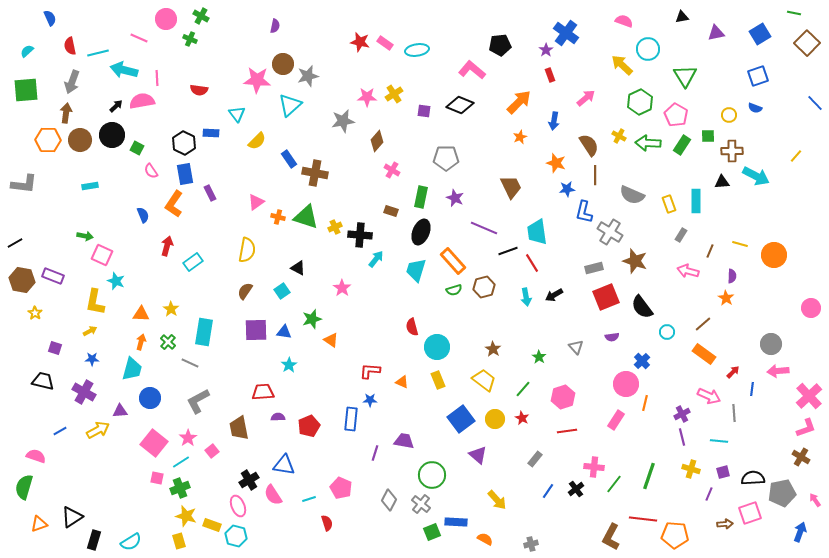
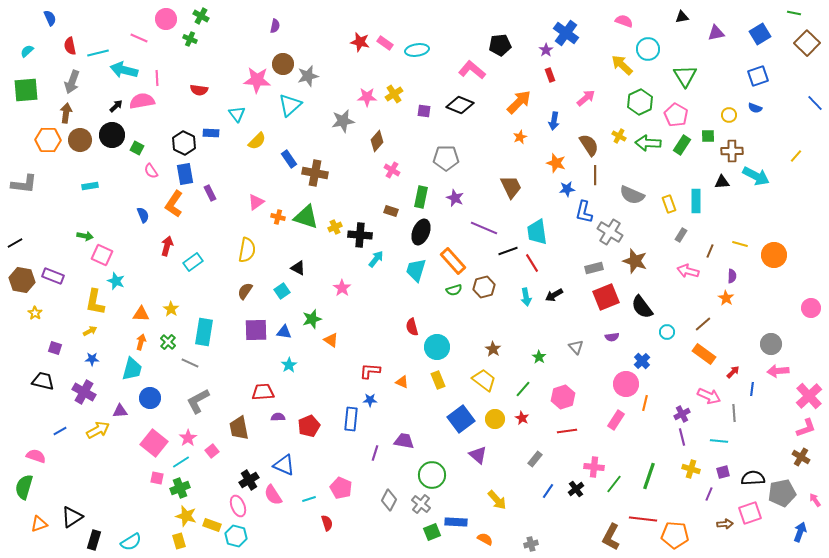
blue triangle at (284, 465): rotated 15 degrees clockwise
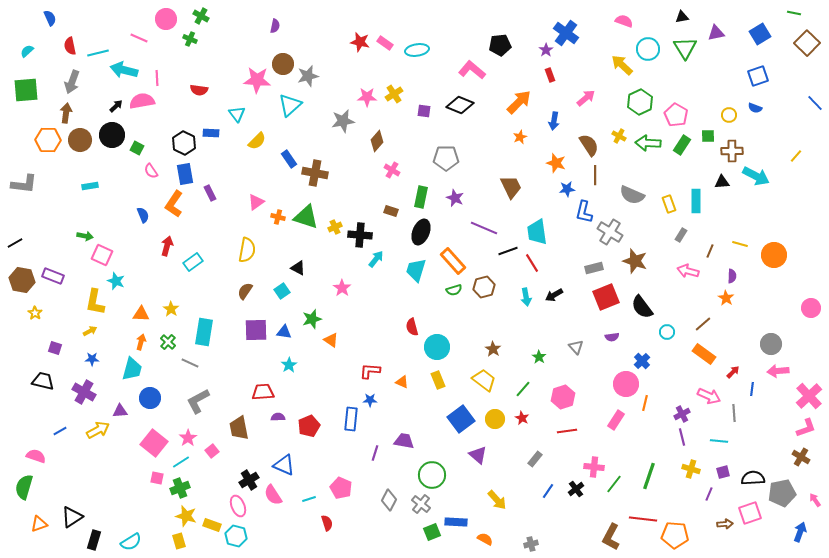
green triangle at (685, 76): moved 28 px up
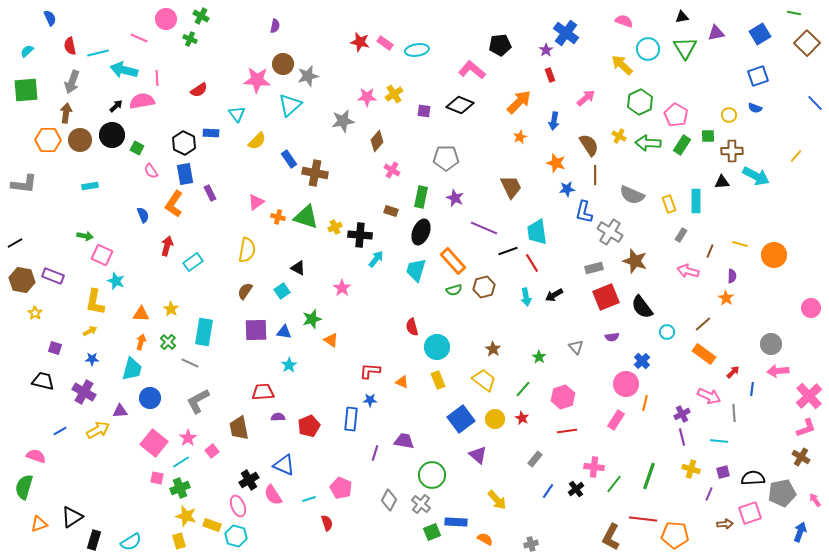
red semicircle at (199, 90): rotated 42 degrees counterclockwise
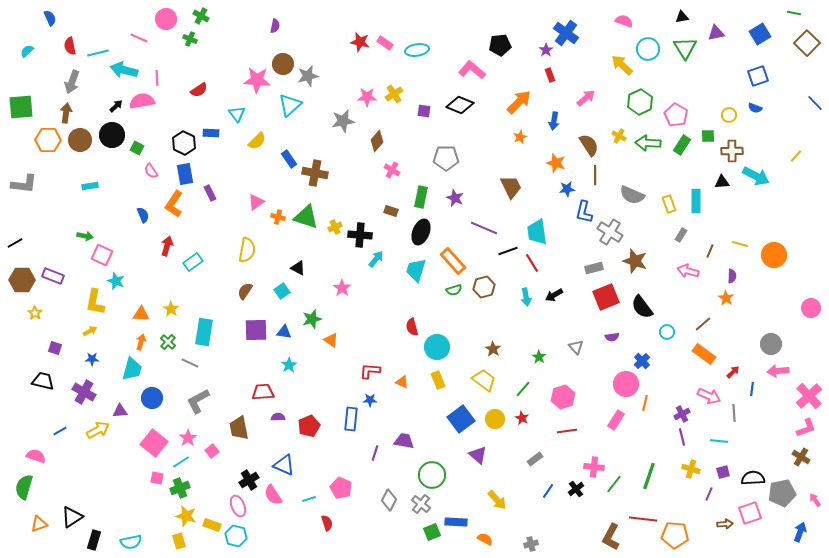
green square at (26, 90): moved 5 px left, 17 px down
brown hexagon at (22, 280): rotated 10 degrees counterclockwise
blue circle at (150, 398): moved 2 px right
gray rectangle at (535, 459): rotated 14 degrees clockwise
cyan semicircle at (131, 542): rotated 20 degrees clockwise
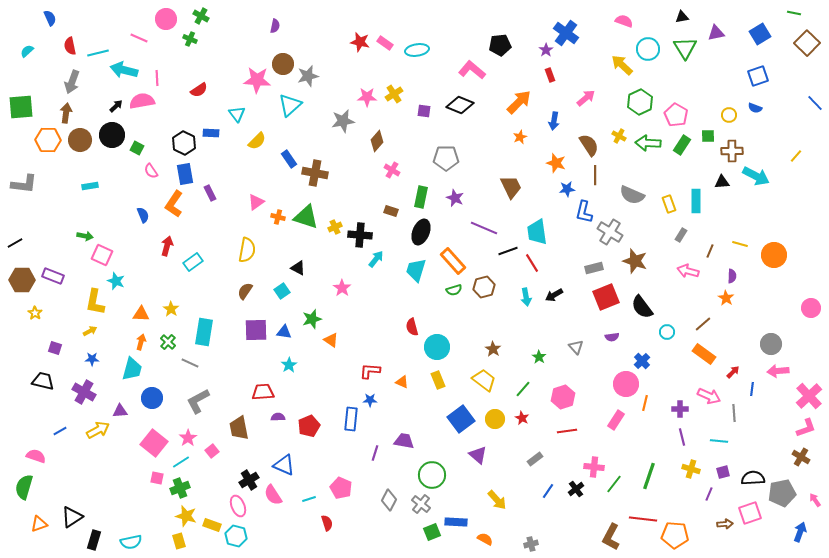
purple cross at (682, 414): moved 2 px left, 5 px up; rotated 28 degrees clockwise
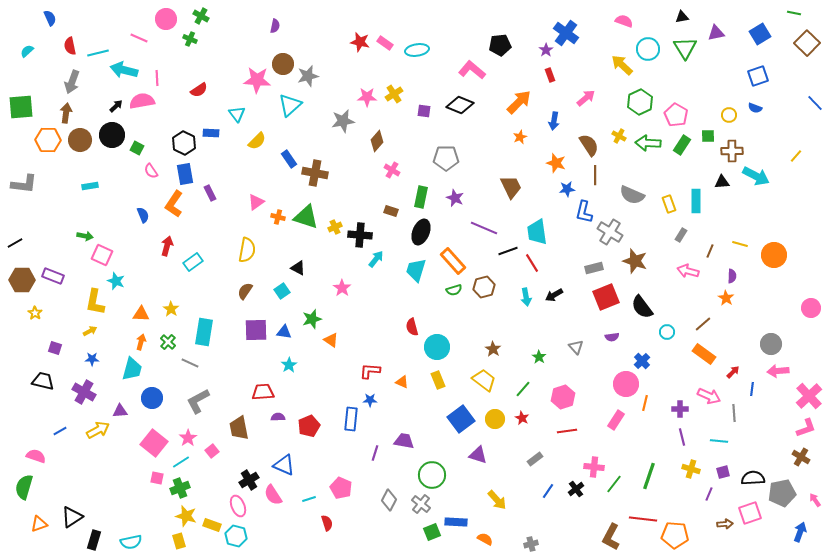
purple triangle at (478, 455): rotated 24 degrees counterclockwise
